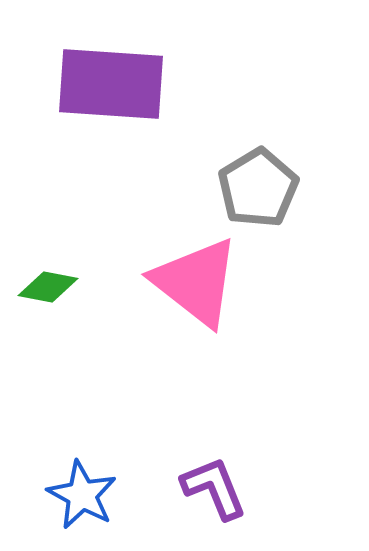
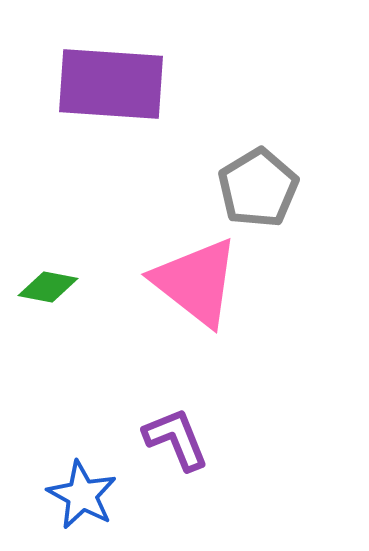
purple L-shape: moved 38 px left, 49 px up
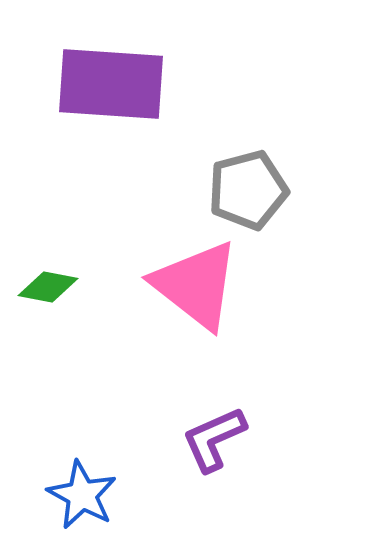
gray pentagon: moved 10 px left, 2 px down; rotated 16 degrees clockwise
pink triangle: moved 3 px down
purple L-shape: moved 38 px right; rotated 92 degrees counterclockwise
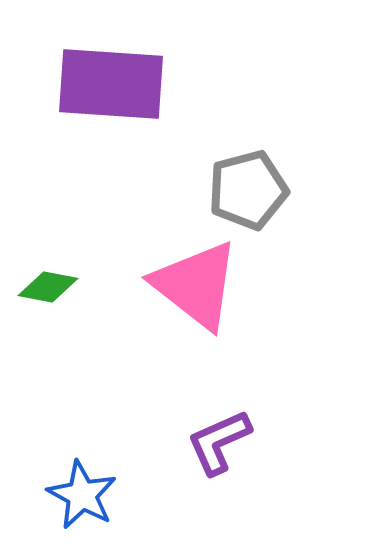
purple L-shape: moved 5 px right, 3 px down
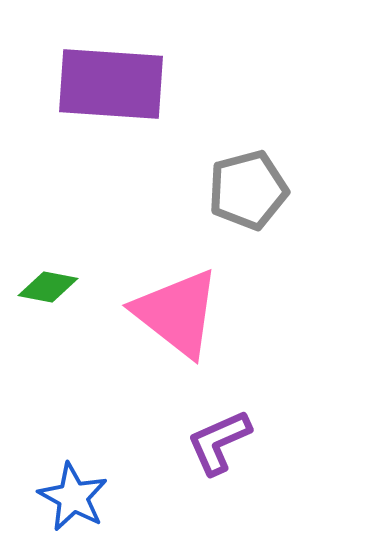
pink triangle: moved 19 px left, 28 px down
blue star: moved 9 px left, 2 px down
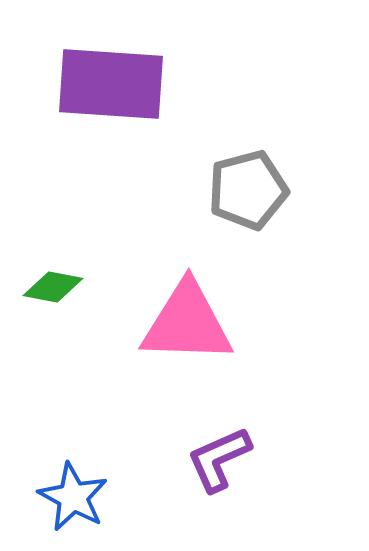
green diamond: moved 5 px right
pink triangle: moved 10 px right, 10 px down; rotated 36 degrees counterclockwise
purple L-shape: moved 17 px down
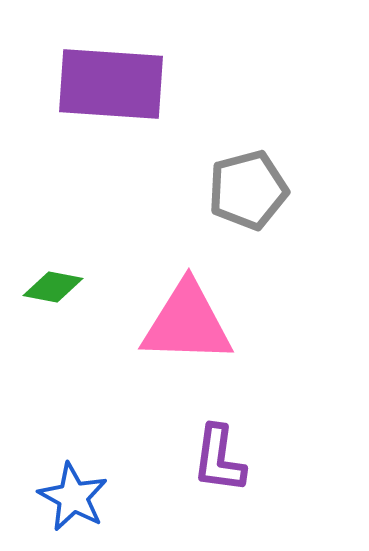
purple L-shape: rotated 58 degrees counterclockwise
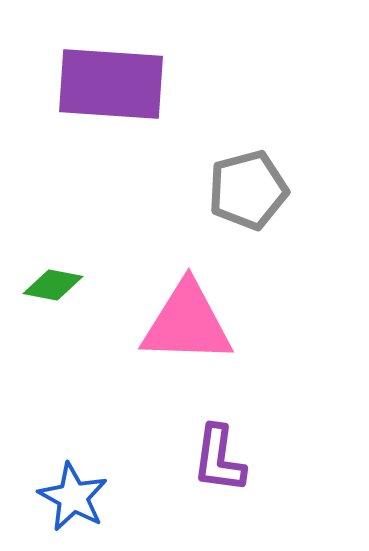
green diamond: moved 2 px up
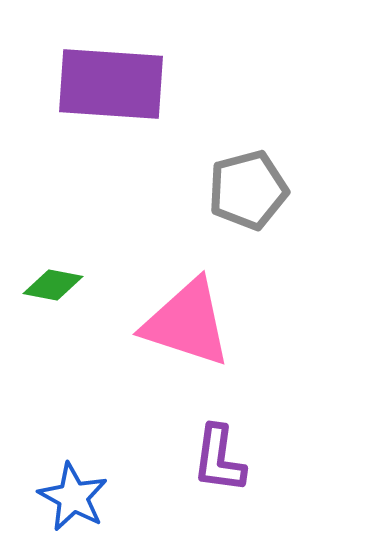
pink triangle: rotated 16 degrees clockwise
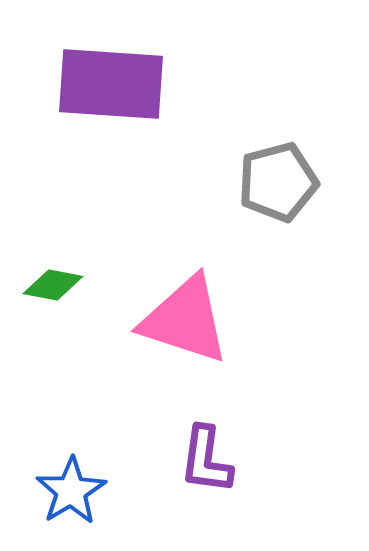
gray pentagon: moved 30 px right, 8 px up
pink triangle: moved 2 px left, 3 px up
purple L-shape: moved 13 px left, 1 px down
blue star: moved 2 px left, 6 px up; rotated 12 degrees clockwise
